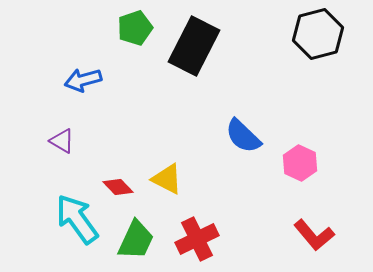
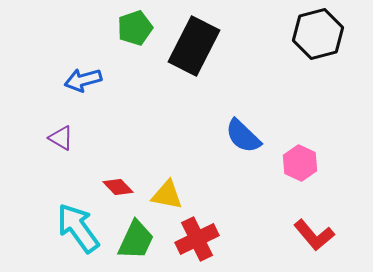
purple triangle: moved 1 px left, 3 px up
yellow triangle: moved 16 px down; rotated 16 degrees counterclockwise
cyan arrow: moved 1 px right, 9 px down
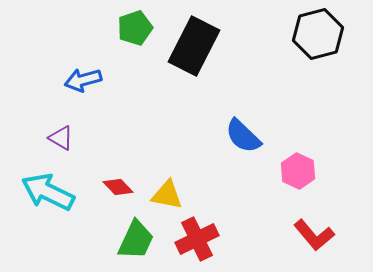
pink hexagon: moved 2 px left, 8 px down
cyan arrow: moved 30 px left, 36 px up; rotated 28 degrees counterclockwise
